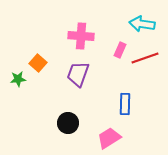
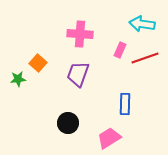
pink cross: moved 1 px left, 2 px up
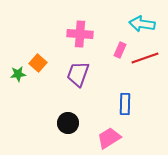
green star: moved 5 px up
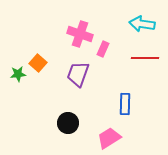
pink cross: rotated 15 degrees clockwise
pink rectangle: moved 17 px left, 1 px up
red line: rotated 20 degrees clockwise
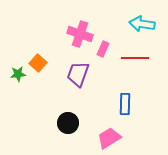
red line: moved 10 px left
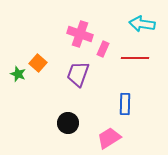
green star: rotated 28 degrees clockwise
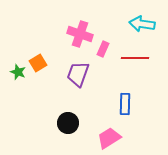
orange square: rotated 18 degrees clockwise
green star: moved 2 px up
